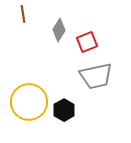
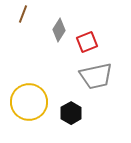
brown line: rotated 30 degrees clockwise
black hexagon: moved 7 px right, 3 px down
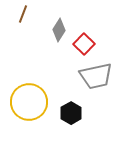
red square: moved 3 px left, 2 px down; rotated 25 degrees counterclockwise
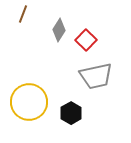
red square: moved 2 px right, 4 px up
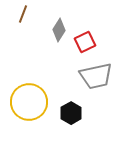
red square: moved 1 px left, 2 px down; rotated 20 degrees clockwise
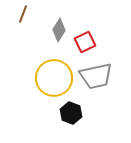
yellow circle: moved 25 px right, 24 px up
black hexagon: rotated 10 degrees counterclockwise
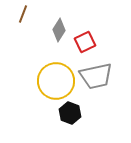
yellow circle: moved 2 px right, 3 px down
black hexagon: moved 1 px left
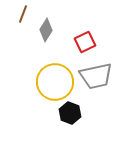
gray diamond: moved 13 px left
yellow circle: moved 1 px left, 1 px down
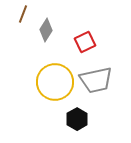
gray trapezoid: moved 4 px down
black hexagon: moved 7 px right, 6 px down; rotated 10 degrees clockwise
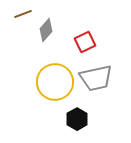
brown line: rotated 48 degrees clockwise
gray diamond: rotated 10 degrees clockwise
gray trapezoid: moved 2 px up
